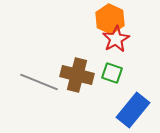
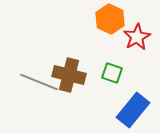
red star: moved 21 px right, 2 px up
brown cross: moved 8 px left
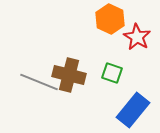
red star: rotated 12 degrees counterclockwise
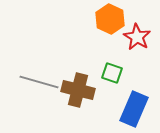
brown cross: moved 9 px right, 15 px down
gray line: rotated 6 degrees counterclockwise
blue rectangle: moved 1 px right, 1 px up; rotated 16 degrees counterclockwise
